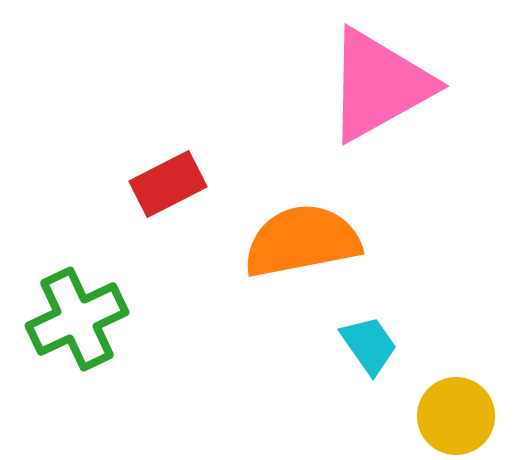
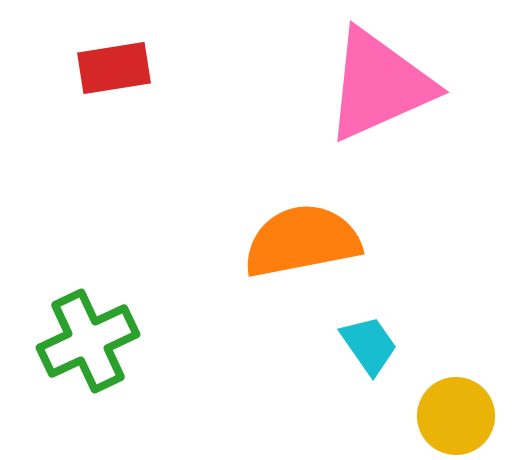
pink triangle: rotated 5 degrees clockwise
red rectangle: moved 54 px left, 116 px up; rotated 18 degrees clockwise
green cross: moved 11 px right, 22 px down
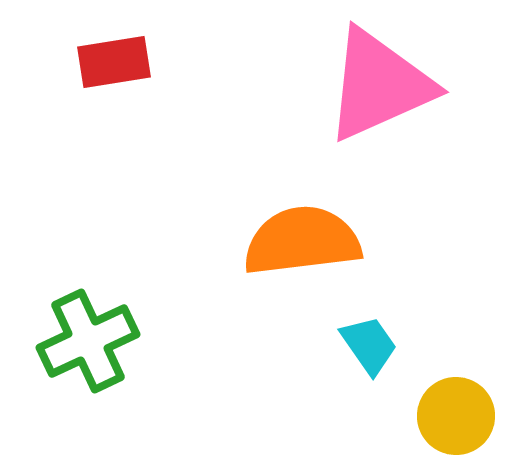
red rectangle: moved 6 px up
orange semicircle: rotated 4 degrees clockwise
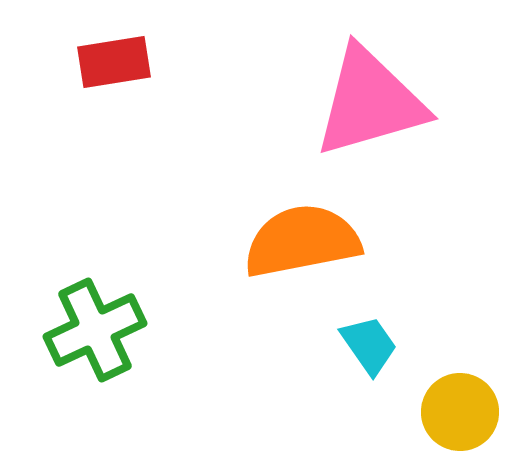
pink triangle: moved 9 px left, 17 px down; rotated 8 degrees clockwise
orange semicircle: rotated 4 degrees counterclockwise
green cross: moved 7 px right, 11 px up
yellow circle: moved 4 px right, 4 px up
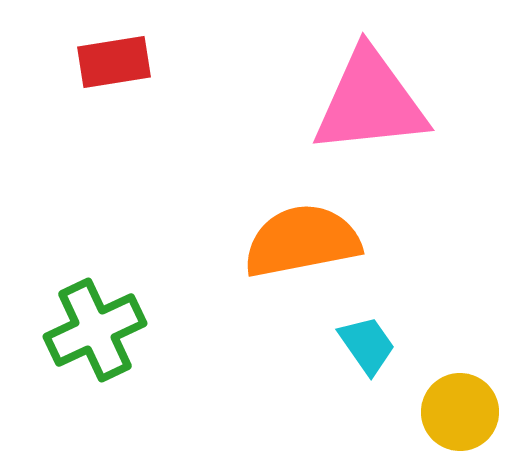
pink triangle: rotated 10 degrees clockwise
cyan trapezoid: moved 2 px left
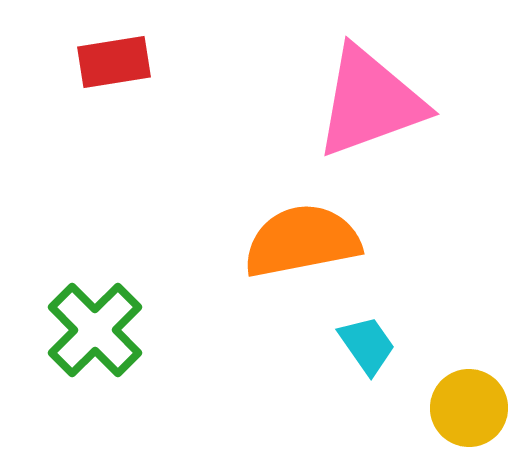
pink triangle: rotated 14 degrees counterclockwise
green cross: rotated 20 degrees counterclockwise
yellow circle: moved 9 px right, 4 px up
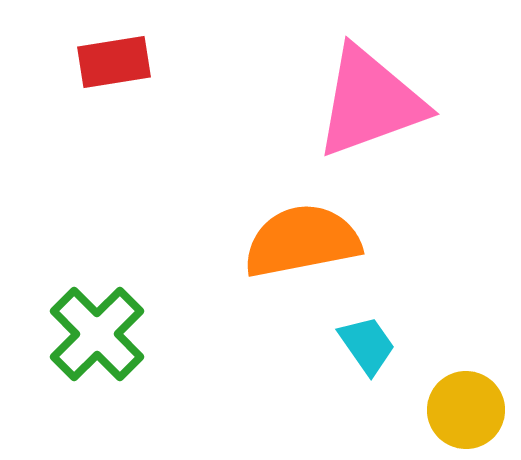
green cross: moved 2 px right, 4 px down
yellow circle: moved 3 px left, 2 px down
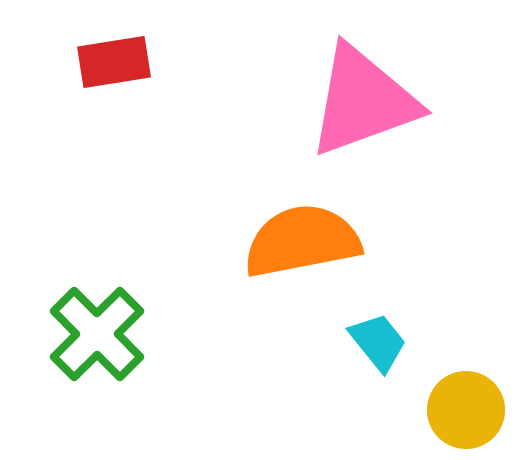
pink triangle: moved 7 px left, 1 px up
cyan trapezoid: moved 11 px right, 3 px up; rotated 4 degrees counterclockwise
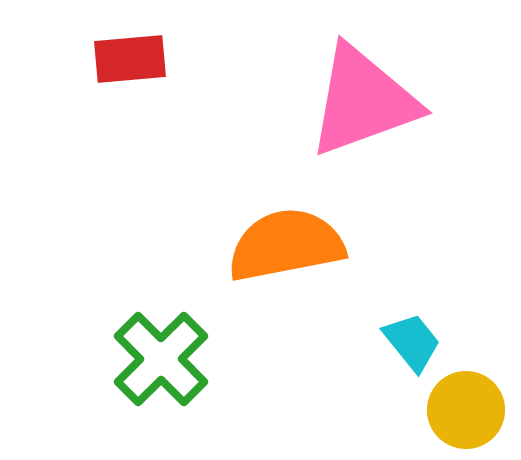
red rectangle: moved 16 px right, 3 px up; rotated 4 degrees clockwise
orange semicircle: moved 16 px left, 4 px down
green cross: moved 64 px right, 25 px down
cyan trapezoid: moved 34 px right
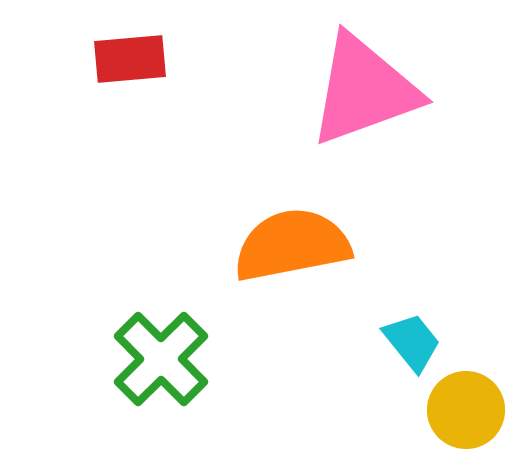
pink triangle: moved 1 px right, 11 px up
orange semicircle: moved 6 px right
